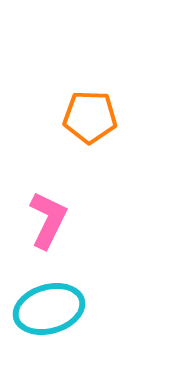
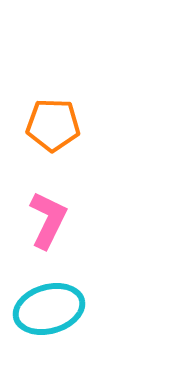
orange pentagon: moved 37 px left, 8 px down
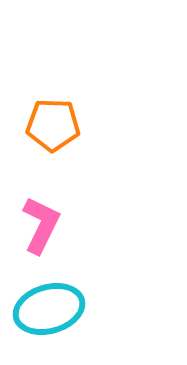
pink L-shape: moved 7 px left, 5 px down
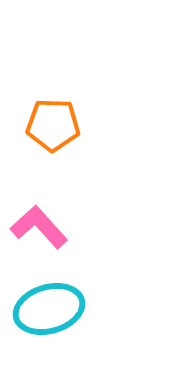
pink L-shape: moved 2 px left, 2 px down; rotated 68 degrees counterclockwise
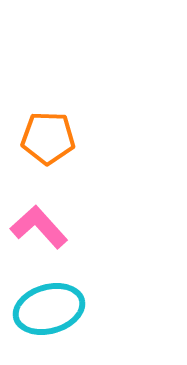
orange pentagon: moved 5 px left, 13 px down
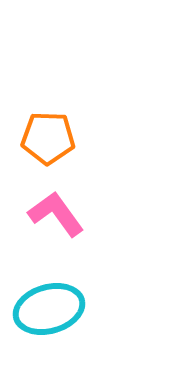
pink L-shape: moved 17 px right, 13 px up; rotated 6 degrees clockwise
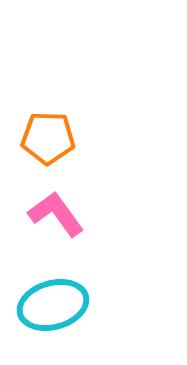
cyan ellipse: moved 4 px right, 4 px up
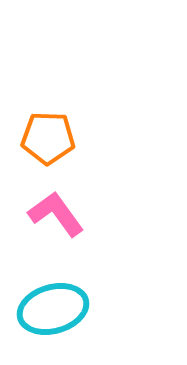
cyan ellipse: moved 4 px down
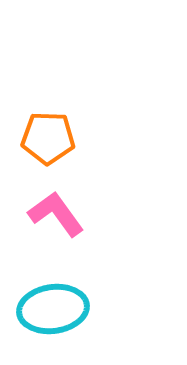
cyan ellipse: rotated 8 degrees clockwise
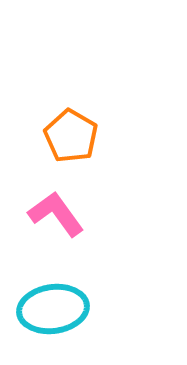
orange pentagon: moved 23 px right, 2 px up; rotated 28 degrees clockwise
